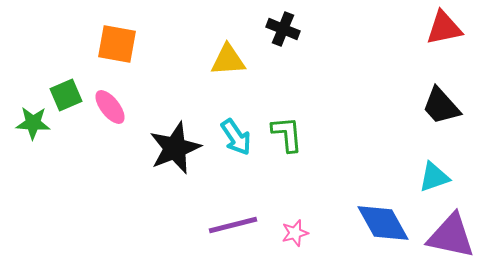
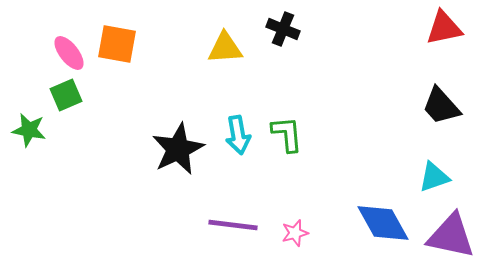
yellow triangle: moved 3 px left, 12 px up
pink ellipse: moved 41 px left, 54 px up
green star: moved 4 px left, 7 px down; rotated 8 degrees clockwise
cyan arrow: moved 2 px right, 2 px up; rotated 24 degrees clockwise
black star: moved 3 px right, 1 px down; rotated 4 degrees counterclockwise
purple line: rotated 21 degrees clockwise
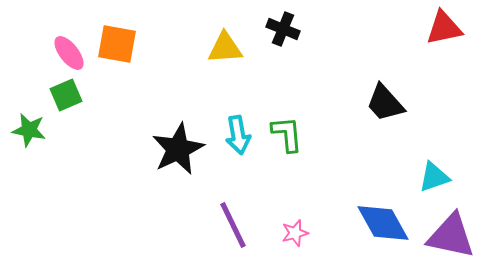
black trapezoid: moved 56 px left, 3 px up
purple line: rotated 57 degrees clockwise
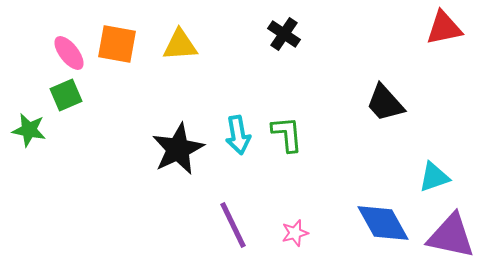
black cross: moved 1 px right, 5 px down; rotated 12 degrees clockwise
yellow triangle: moved 45 px left, 3 px up
